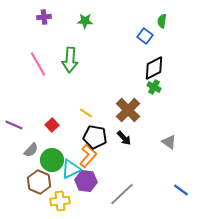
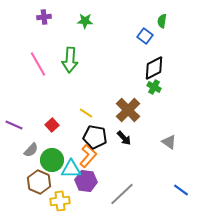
cyan triangle: rotated 25 degrees clockwise
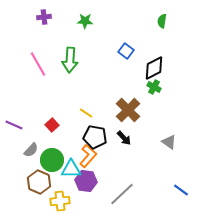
blue square: moved 19 px left, 15 px down
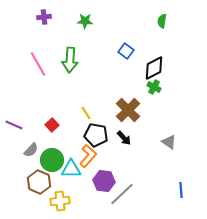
yellow line: rotated 24 degrees clockwise
black pentagon: moved 1 px right, 2 px up
purple hexagon: moved 18 px right
blue line: rotated 49 degrees clockwise
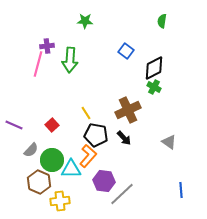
purple cross: moved 3 px right, 29 px down
pink line: rotated 45 degrees clockwise
brown cross: rotated 20 degrees clockwise
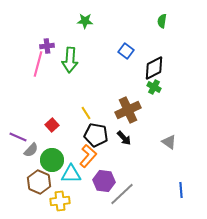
purple line: moved 4 px right, 12 px down
cyan triangle: moved 5 px down
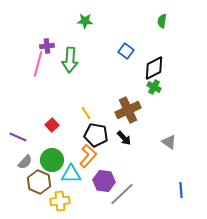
gray semicircle: moved 6 px left, 12 px down
